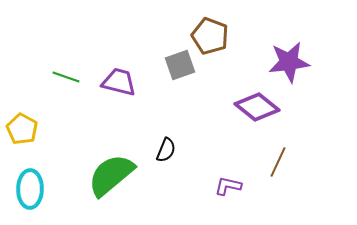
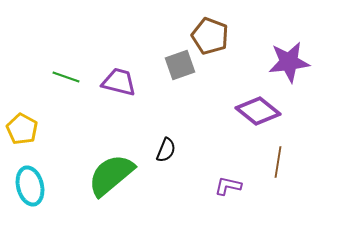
purple diamond: moved 1 px right, 4 px down
brown line: rotated 16 degrees counterclockwise
cyan ellipse: moved 3 px up; rotated 15 degrees counterclockwise
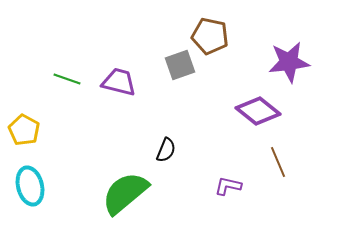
brown pentagon: rotated 9 degrees counterclockwise
green line: moved 1 px right, 2 px down
yellow pentagon: moved 2 px right, 1 px down
brown line: rotated 32 degrees counterclockwise
green semicircle: moved 14 px right, 18 px down
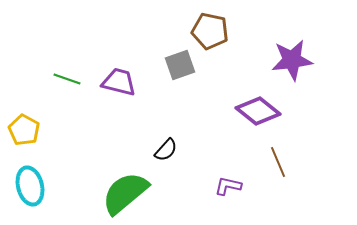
brown pentagon: moved 5 px up
purple star: moved 3 px right, 2 px up
black semicircle: rotated 20 degrees clockwise
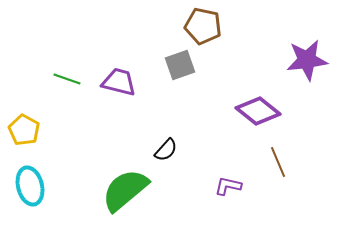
brown pentagon: moved 7 px left, 5 px up
purple star: moved 15 px right
green semicircle: moved 3 px up
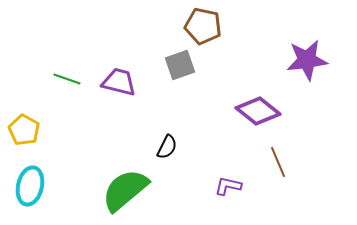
black semicircle: moved 1 px right, 3 px up; rotated 15 degrees counterclockwise
cyan ellipse: rotated 27 degrees clockwise
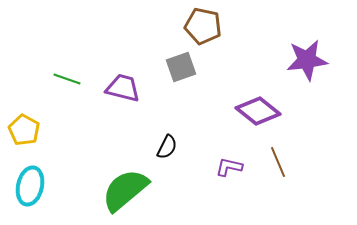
gray square: moved 1 px right, 2 px down
purple trapezoid: moved 4 px right, 6 px down
purple L-shape: moved 1 px right, 19 px up
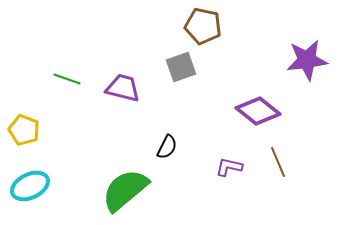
yellow pentagon: rotated 8 degrees counterclockwise
cyan ellipse: rotated 51 degrees clockwise
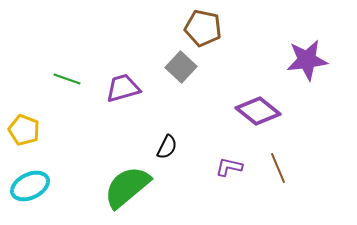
brown pentagon: moved 2 px down
gray square: rotated 28 degrees counterclockwise
purple trapezoid: rotated 30 degrees counterclockwise
brown line: moved 6 px down
green semicircle: moved 2 px right, 3 px up
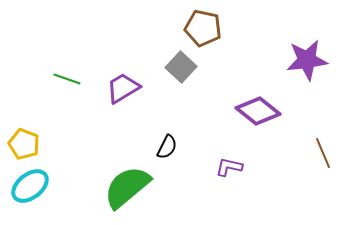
purple trapezoid: rotated 15 degrees counterclockwise
yellow pentagon: moved 14 px down
brown line: moved 45 px right, 15 px up
cyan ellipse: rotated 12 degrees counterclockwise
